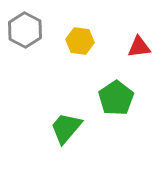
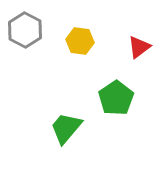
red triangle: rotated 30 degrees counterclockwise
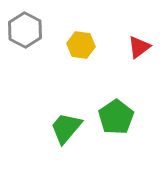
yellow hexagon: moved 1 px right, 4 px down
green pentagon: moved 19 px down
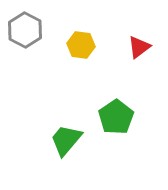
green trapezoid: moved 12 px down
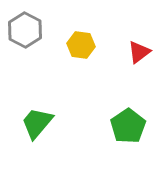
red triangle: moved 5 px down
green pentagon: moved 12 px right, 9 px down
green trapezoid: moved 29 px left, 17 px up
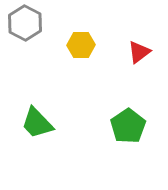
gray hexagon: moved 7 px up
yellow hexagon: rotated 8 degrees counterclockwise
green trapezoid: rotated 84 degrees counterclockwise
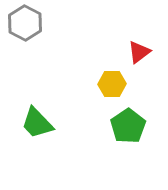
yellow hexagon: moved 31 px right, 39 px down
